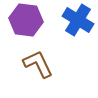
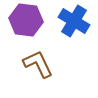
blue cross: moved 4 px left, 1 px down
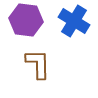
brown L-shape: rotated 24 degrees clockwise
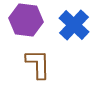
blue cross: moved 4 px down; rotated 12 degrees clockwise
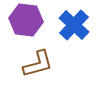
brown L-shape: rotated 76 degrees clockwise
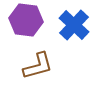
brown L-shape: moved 2 px down
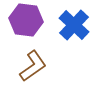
brown L-shape: moved 5 px left; rotated 20 degrees counterclockwise
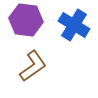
blue cross: rotated 12 degrees counterclockwise
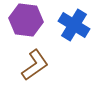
brown L-shape: moved 2 px right, 1 px up
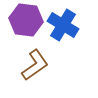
blue cross: moved 11 px left
